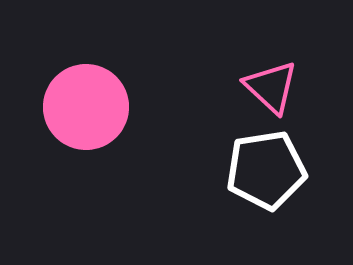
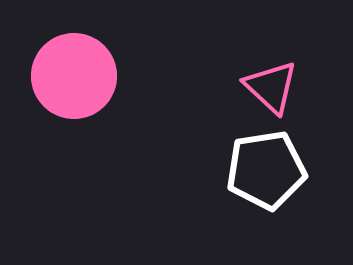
pink circle: moved 12 px left, 31 px up
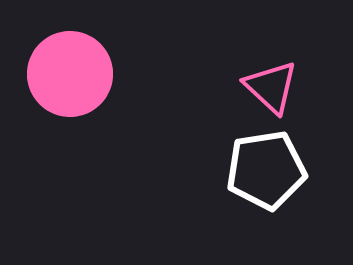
pink circle: moved 4 px left, 2 px up
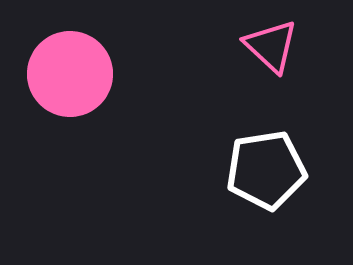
pink triangle: moved 41 px up
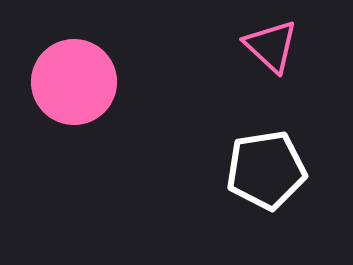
pink circle: moved 4 px right, 8 px down
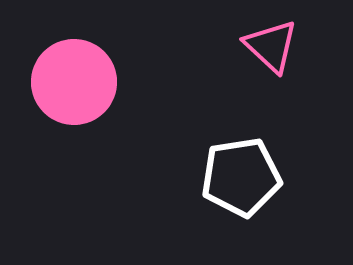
white pentagon: moved 25 px left, 7 px down
